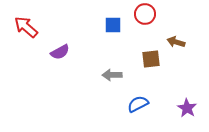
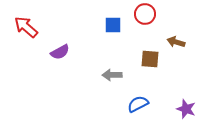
brown square: moved 1 px left; rotated 12 degrees clockwise
purple star: moved 1 px left, 1 px down; rotated 12 degrees counterclockwise
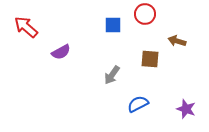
brown arrow: moved 1 px right, 1 px up
purple semicircle: moved 1 px right
gray arrow: rotated 54 degrees counterclockwise
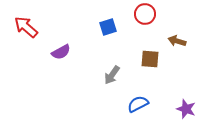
blue square: moved 5 px left, 2 px down; rotated 18 degrees counterclockwise
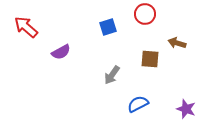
brown arrow: moved 2 px down
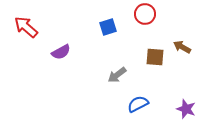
brown arrow: moved 5 px right, 4 px down; rotated 12 degrees clockwise
brown square: moved 5 px right, 2 px up
gray arrow: moved 5 px right; rotated 18 degrees clockwise
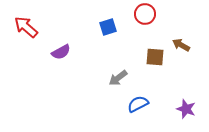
brown arrow: moved 1 px left, 2 px up
gray arrow: moved 1 px right, 3 px down
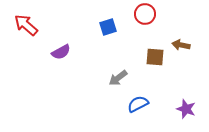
red arrow: moved 2 px up
brown arrow: rotated 18 degrees counterclockwise
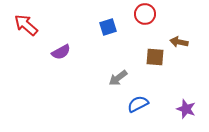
brown arrow: moved 2 px left, 3 px up
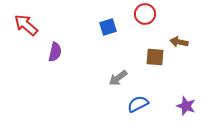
purple semicircle: moved 6 px left; rotated 48 degrees counterclockwise
purple star: moved 3 px up
